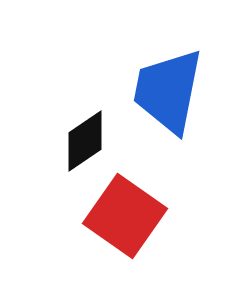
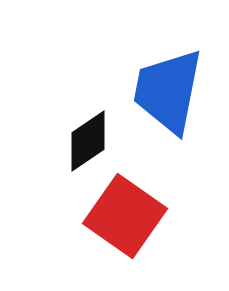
black diamond: moved 3 px right
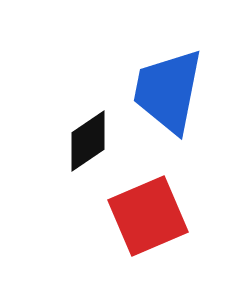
red square: moved 23 px right; rotated 32 degrees clockwise
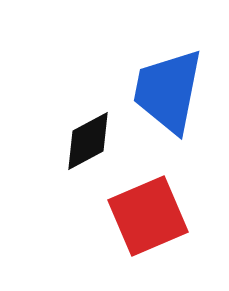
black diamond: rotated 6 degrees clockwise
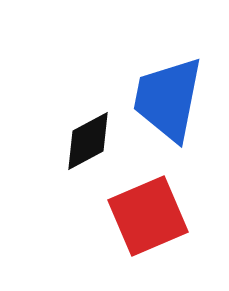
blue trapezoid: moved 8 px down
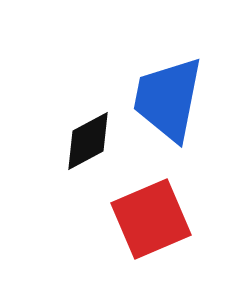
red square: moved 3 px right, 3 px down
